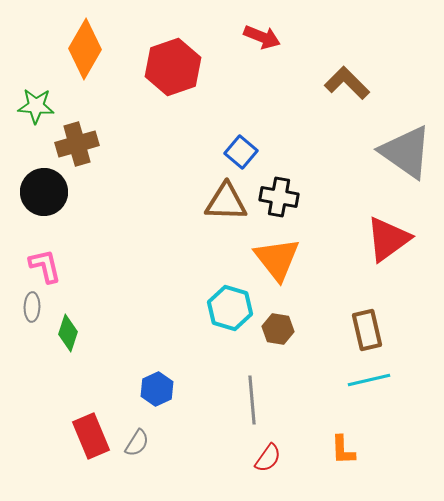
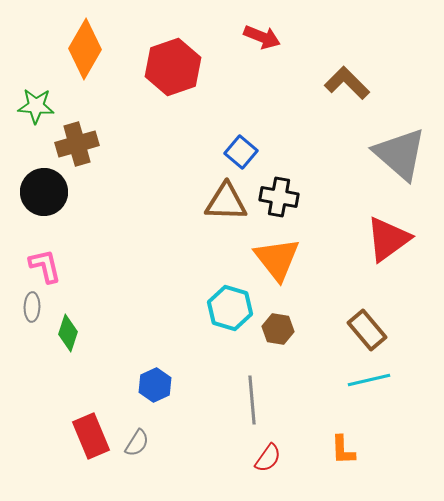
gray triangle: moved 6 px left, 2 px down; rotated 6 degrees clockwise
brown rectangle: rotated 27 degrees counterclockwise
blue hexagon: moved 2 px left, 4 px up
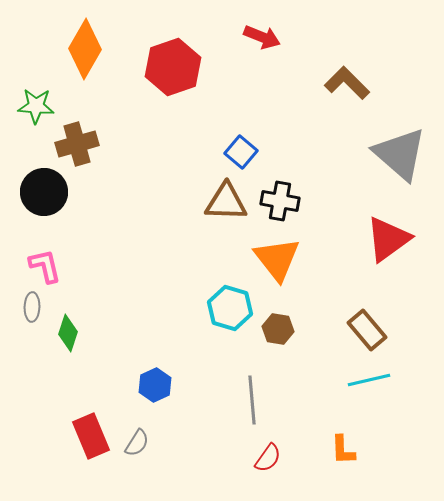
black cross: moved 1 px right, 4 px down
